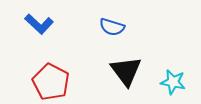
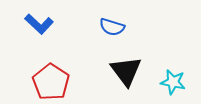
red pentagon: rotated 6 degrees clockwise
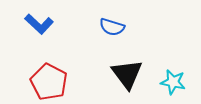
black triangle: moved 1 px right, 3 px down
red pentagon: moved 2 px left; rotated 6 degrees counterclockwise
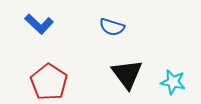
red pentagon: rotated 6 degrees clockwise
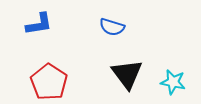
blue L-shape: rotated 52 degrees counterclockwise
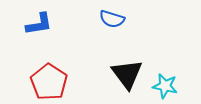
blue semicircle: moved 8 px up
cyan star: moved 8 px left, 4 px down
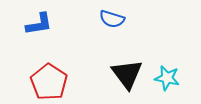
cyan star: moved 2 px right, 8 px up
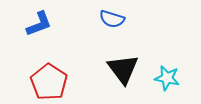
blue L-shape: rotated 12 degrees counterclockwise
black triangle: moved 4 px left, 5 px up
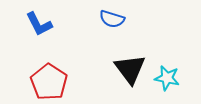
blue L-shape: rotated 84 degrees clockwise
black triangle: moved 7 px right
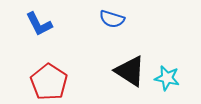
black triangle: moved 2 px down; rotated 20 degrees counterclockwise
